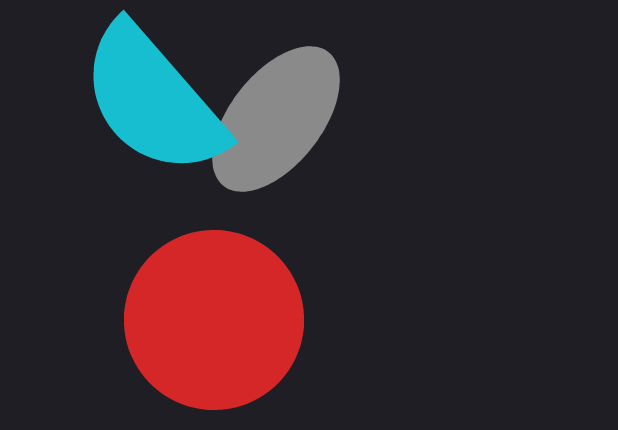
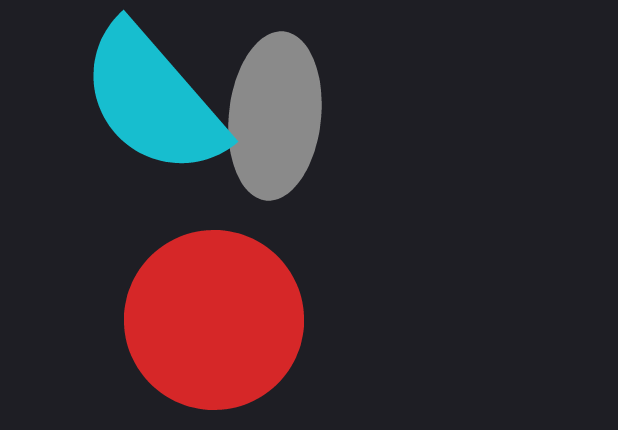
gray ellipse: moved 1 px left, 3 px up; rotated 32 degrees counterclockwise
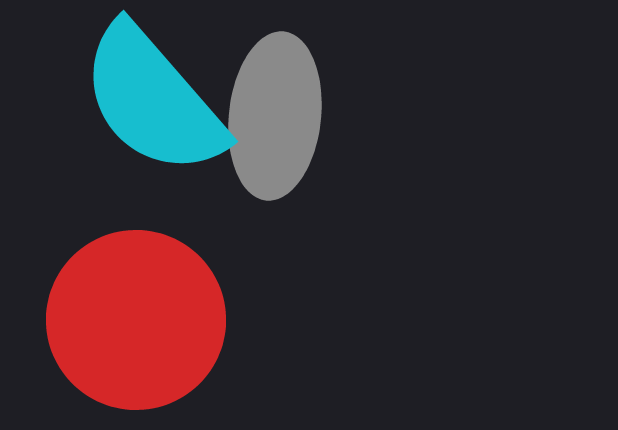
red circle: moved 78 px left
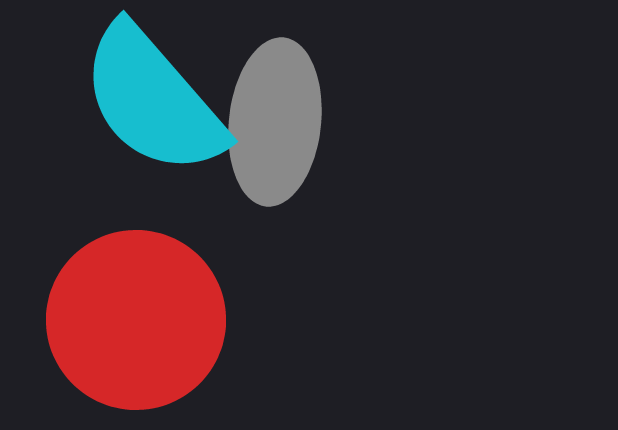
gray ellipse: moved 6 px down
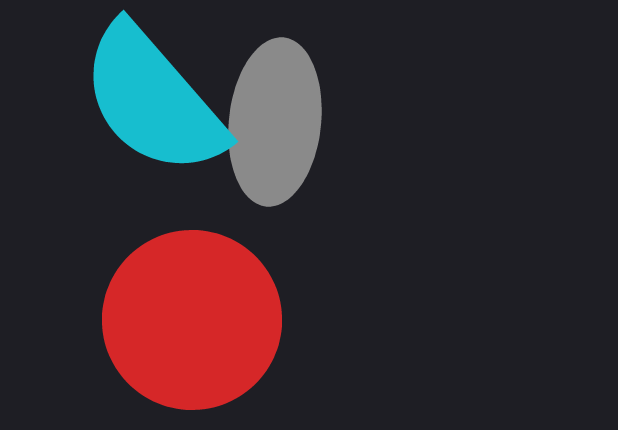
red circle: moved 56 px right
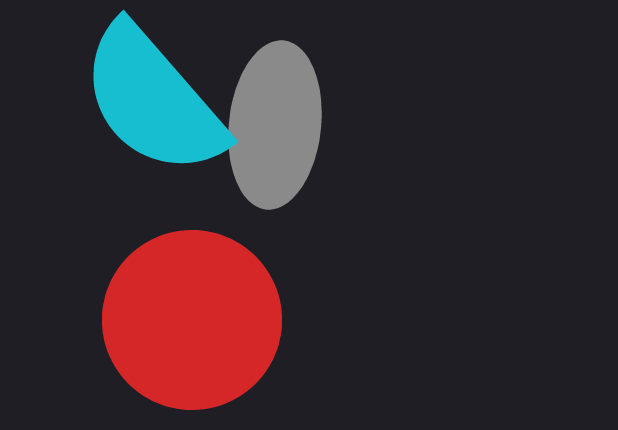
gray ellipse: moved 3 px down
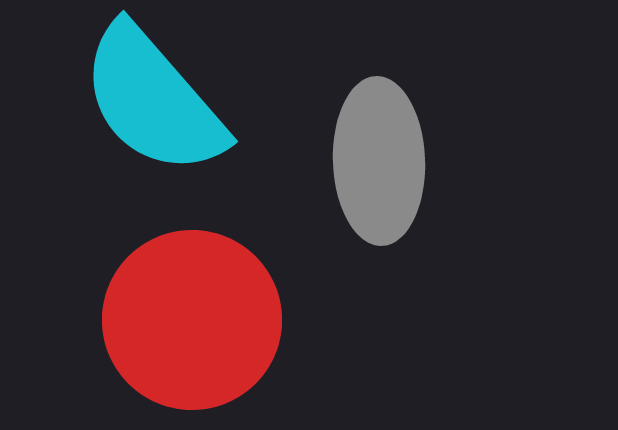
gray ellipse: moved 104 px right, 36 px down; rotated 8 degrees counterclockwise
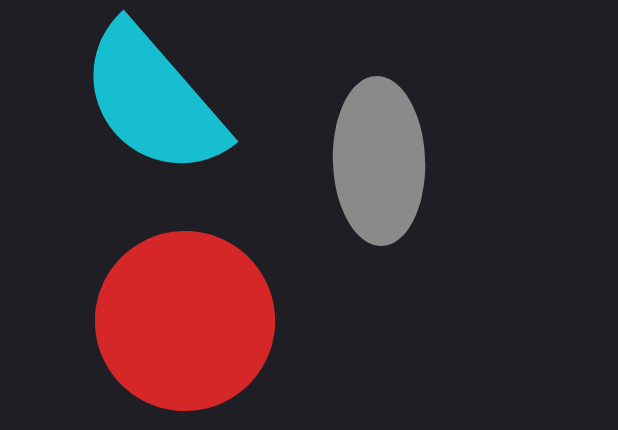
red circle: moved 7 px left, 1 px down
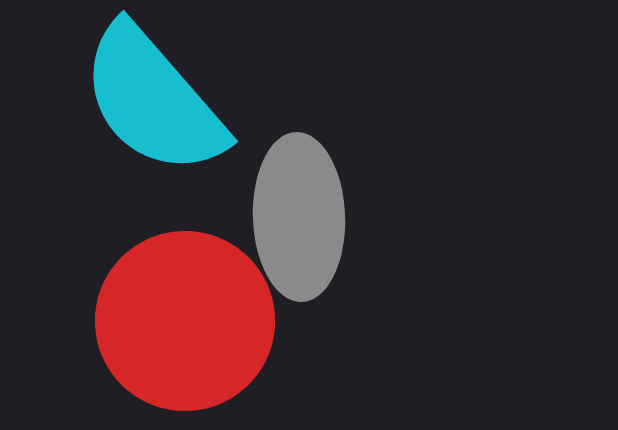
gray ellipse: moved 80 px left, 56 px down
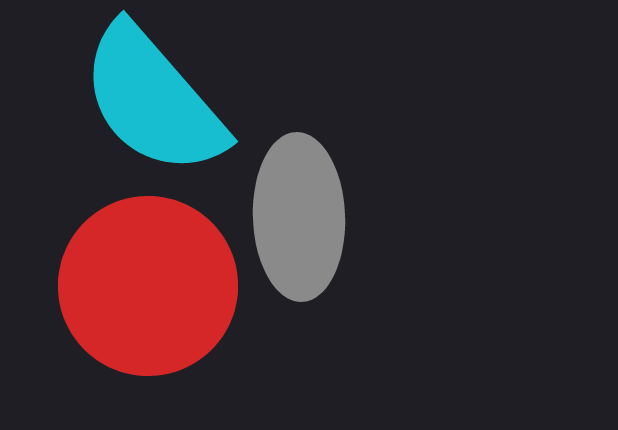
red circle: moved 37 px left, 35 px up
